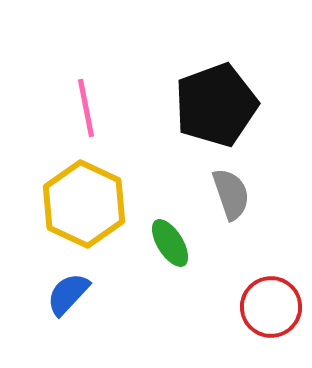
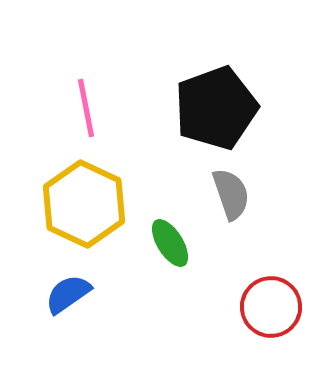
black pentagon: moved 3 px down
blue semicircle: rotated 12 degrees clockwise
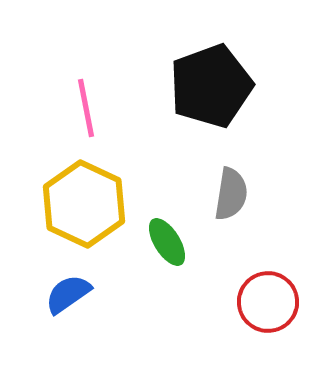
black pentagon: moved 5 px left, 22 px up
gray semicircle: rotated 28 degrees clockwise
green ellipse: moved 3 px left, 1 px up
red circle: moved 3 px left, 5 px up
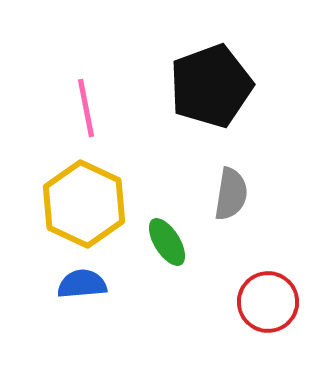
blue semicircle: moved 14 px right, 10 px up; rotated 30 degrees clockwise
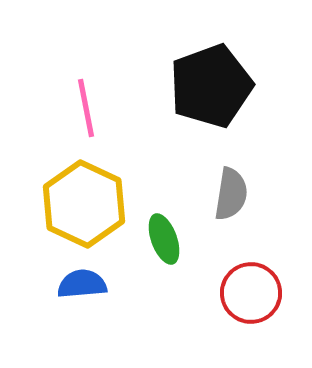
green ellipse: moved 3 px left, 3 px up; rotated 12 degrees clockwise
red circle: moved 17 px left, 9 px up
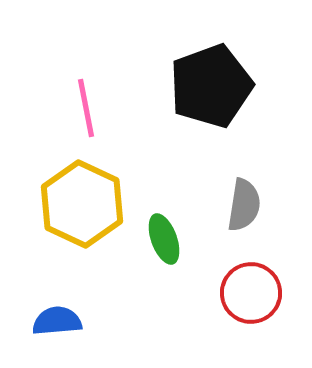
gray semicircle: moved 13 px right, 11 px down
yellow hexagon: moved 2 px left
blue semicircle: moved 25 px left, 37 px down
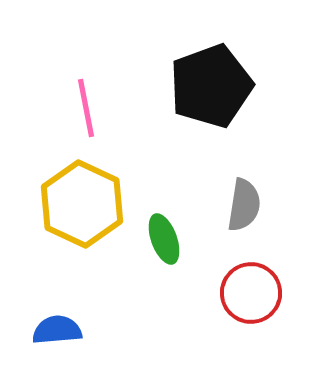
blue semicircle: moved 9 px down
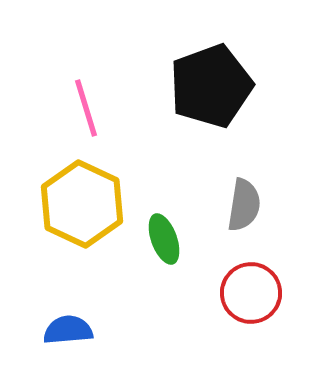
pink line: rotated 6 degrees counterclockwise
blue semicircle: moved 11 px right
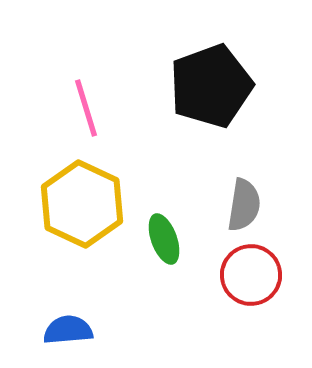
red circle: moved 18 px up
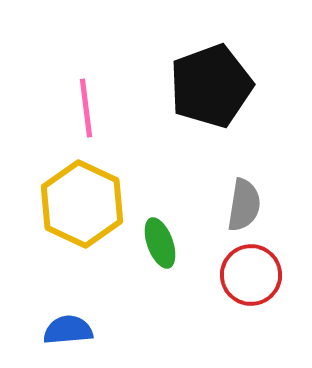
pink line: rotated 10 degrees clockwise
green ellipse: moved 4 px left, 4 px down
